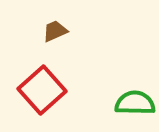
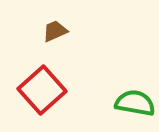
green semicircle: rotated 9 degrees clockwise
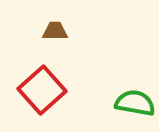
brown trapezoid: rotated 24 degrees clockwise
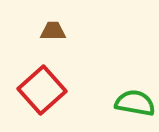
brown trapezoid: moved 2 px left
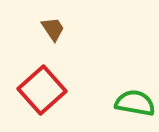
brown trapezoid: moved 2 px up; rotated 56 degrees clockwise
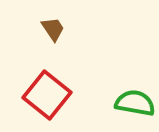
red square: moved 5 px right, 5 px down; rotated 9 degrees counterclockwise
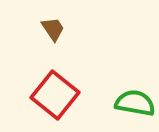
red square: moved 8 px right
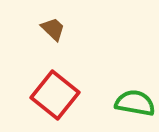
brown trapezoid: rotated 12 degrees counterclockwise
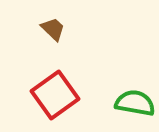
red square: rotated 15 degrees clockwise
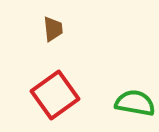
brown trapezoid: rotated 40 degrees clockwise
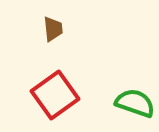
green semicircle: rotated 9 degrees clockwise
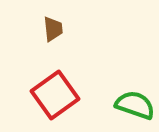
green semicircle: moved 2 px down
